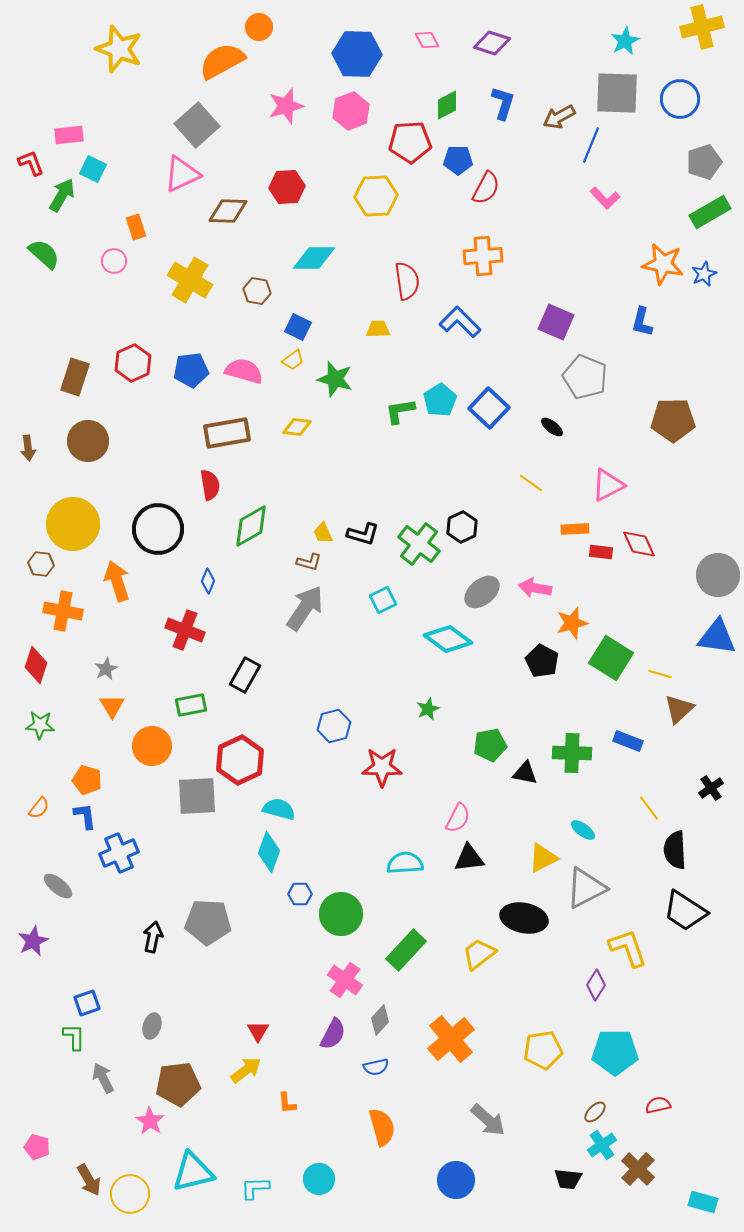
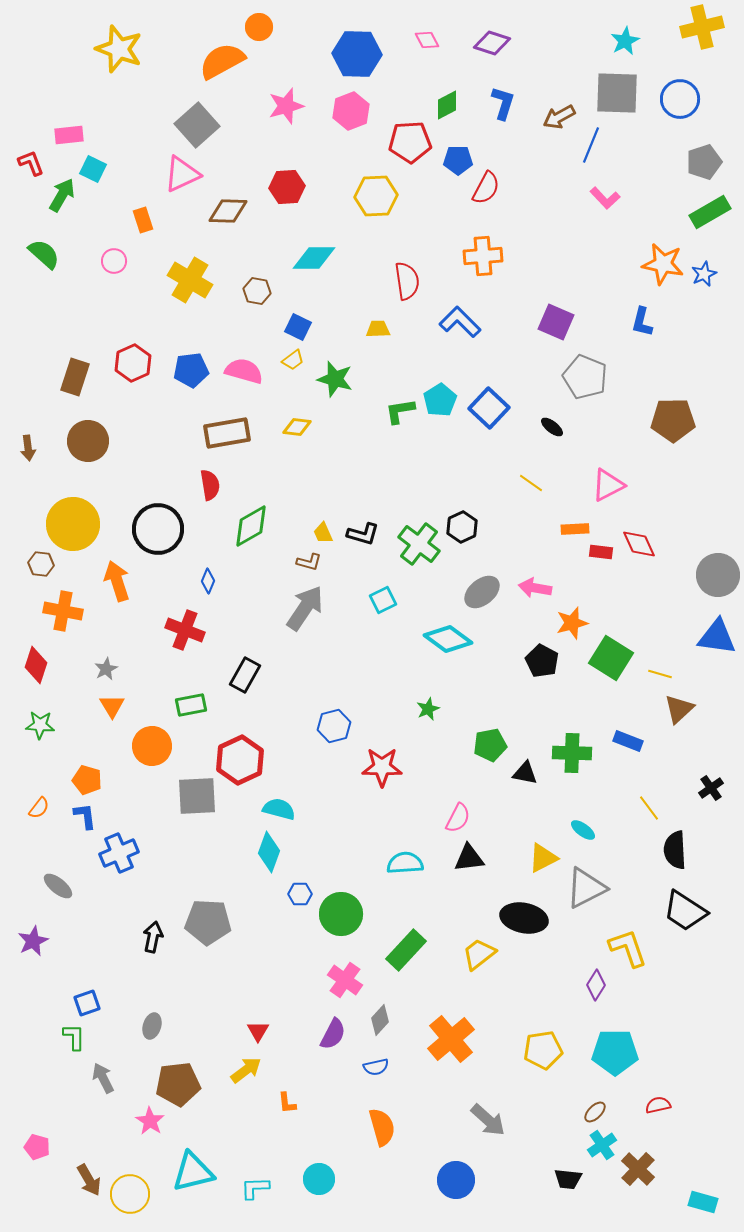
orange rectangle at (136, 227): moved 7 px right, 7 px up
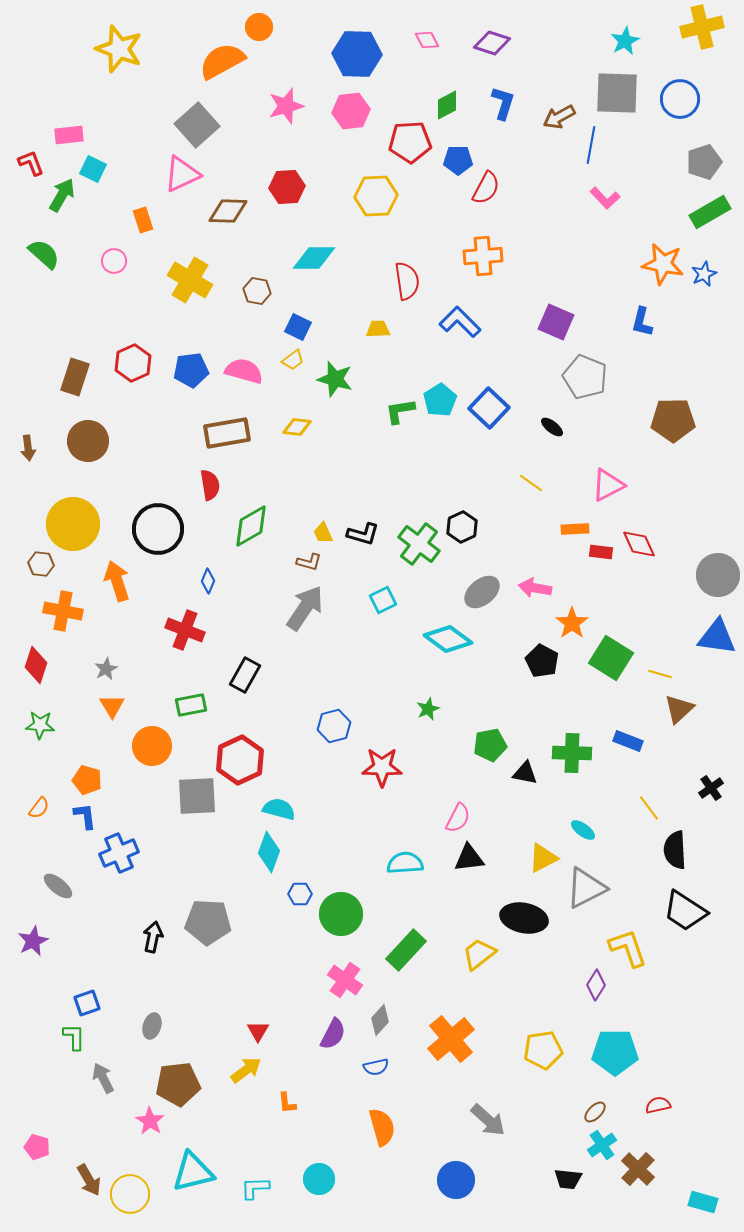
pink hexagon at (351, 111): rotated 15 degrees clockwise
blue line at (591, 145): rotated 12 degrees counterclockwise
orange star at (572, 623): rotated 20 degrees counterclockwise
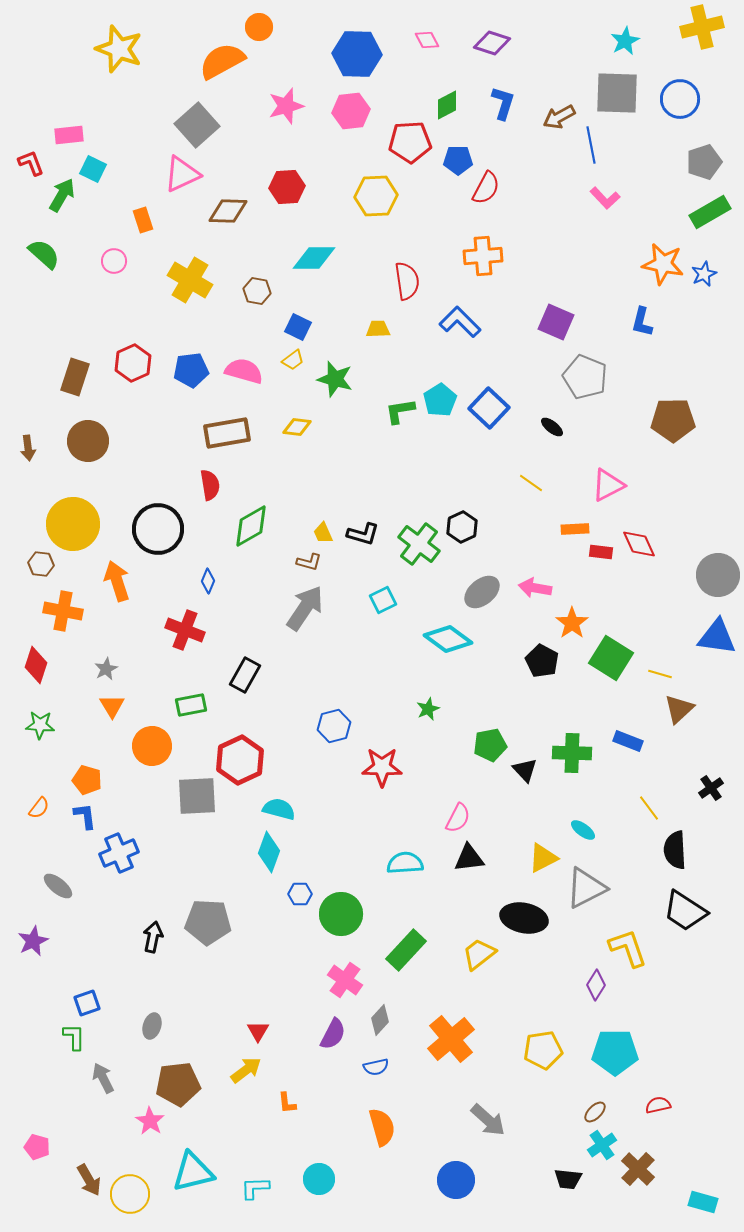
blue line at (591, 145): rotated 21 degrees counterclockwise
black triangle at (525, 773): moved 3 px up; rotated 36 degrees clockwise
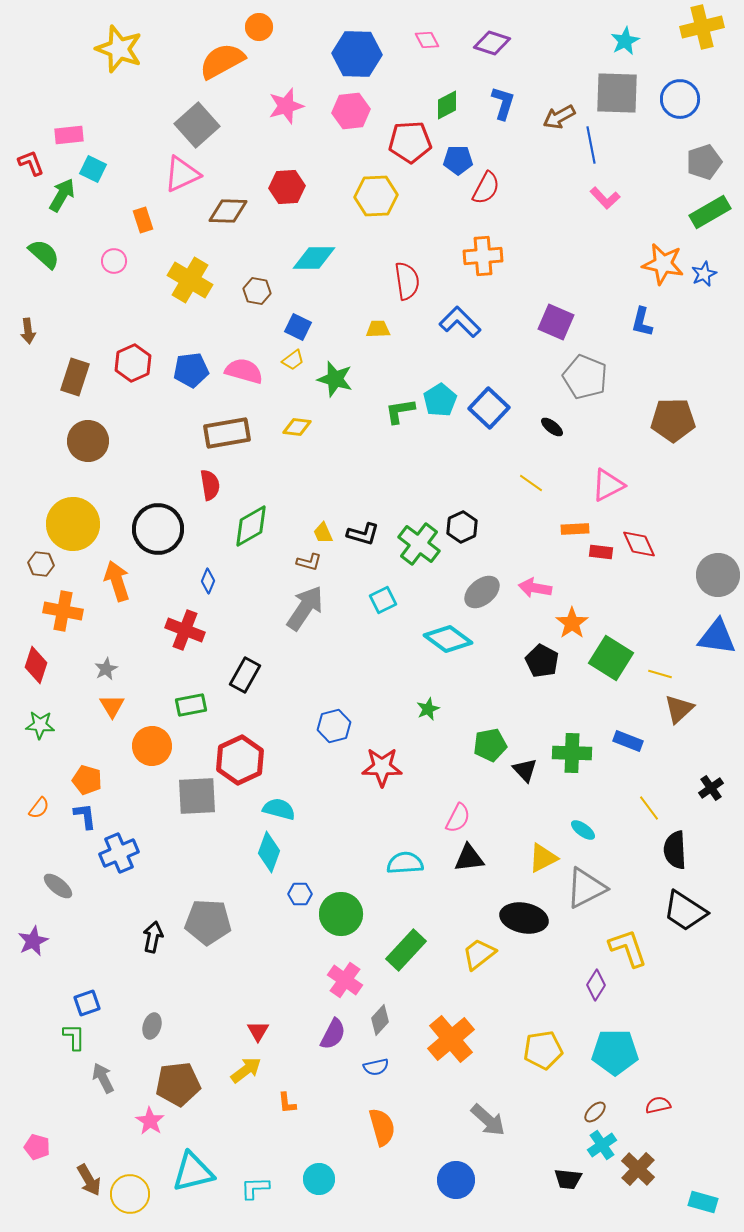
brown arrow at (28, 448): moved 117 px up
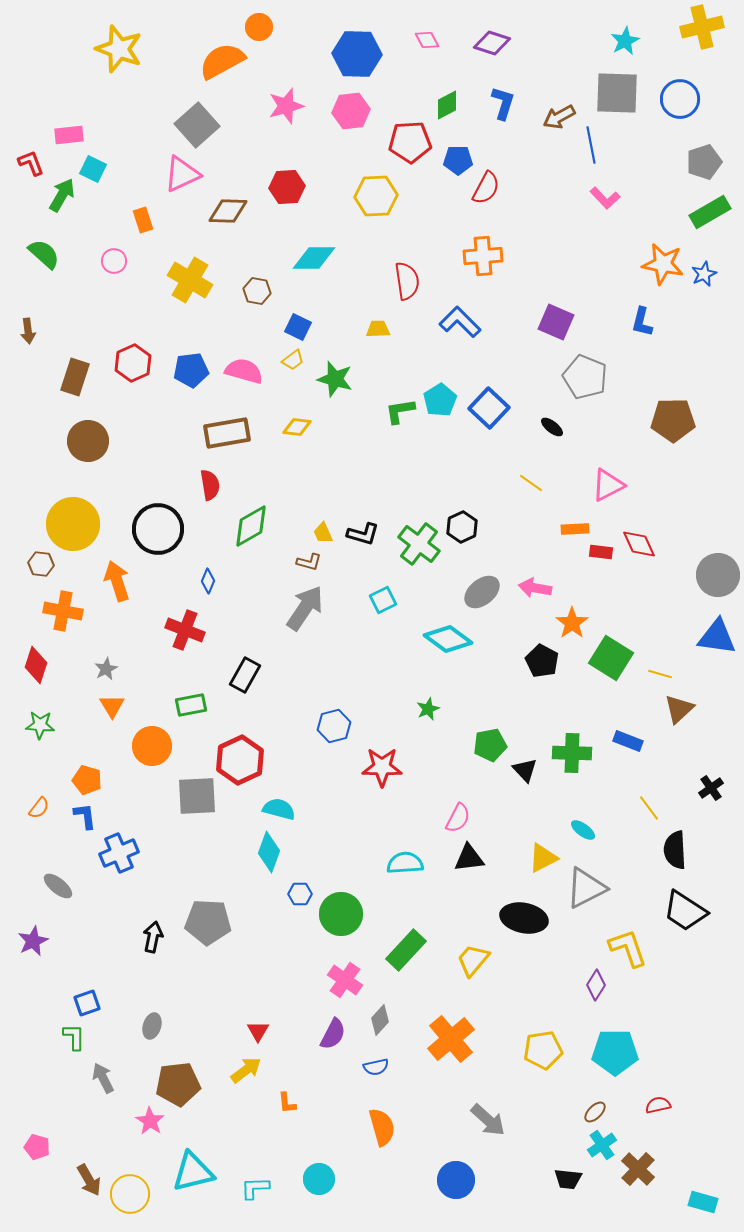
yellow trapezoid at (479, 954): moved 6 px left, 6 px down; rotated 12 degrees counterclockwise
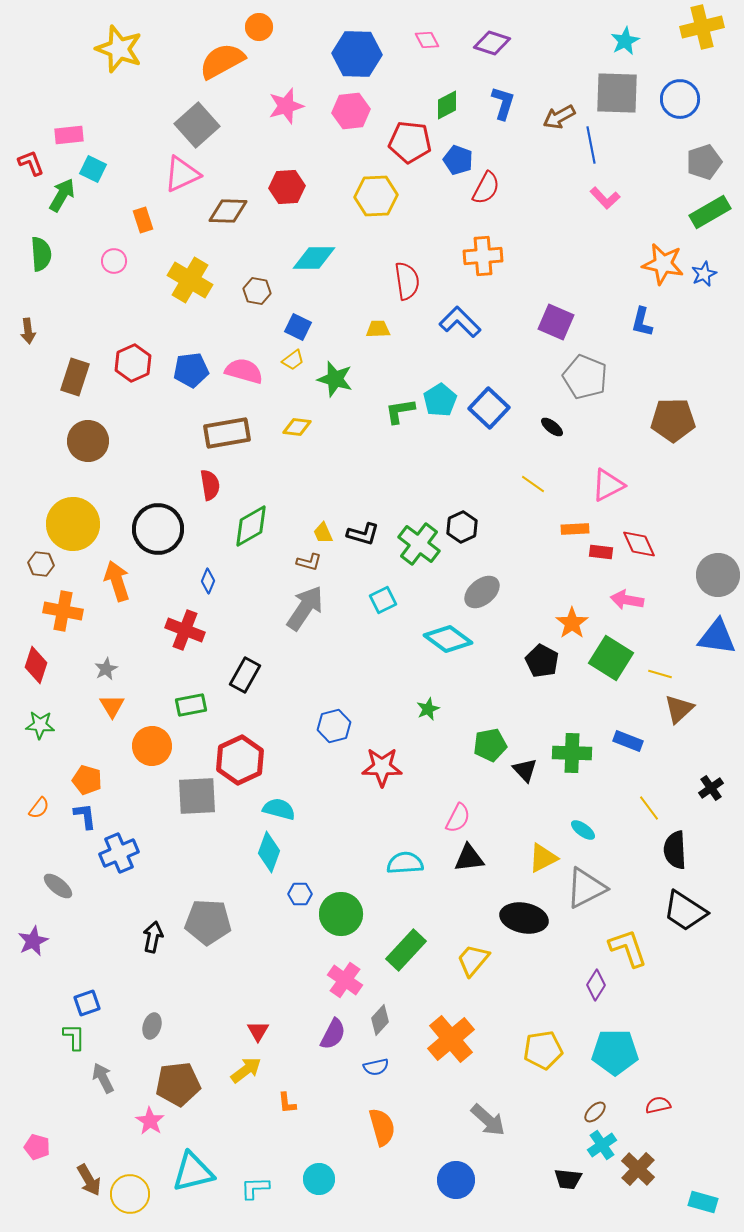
red pentagon at (410, 142): rotated 9 degrees clockwise
blue pentagon at (458, 160): rotated 20 degrees clockwise
green semicircle at (44, 254): moved 3 px left; rotated 44 degrees clockwise
yellow line at (531, 483): moved 2 px right, 1 px down
pink arrow at (535, 588): moved 92 px right, 12 px down
